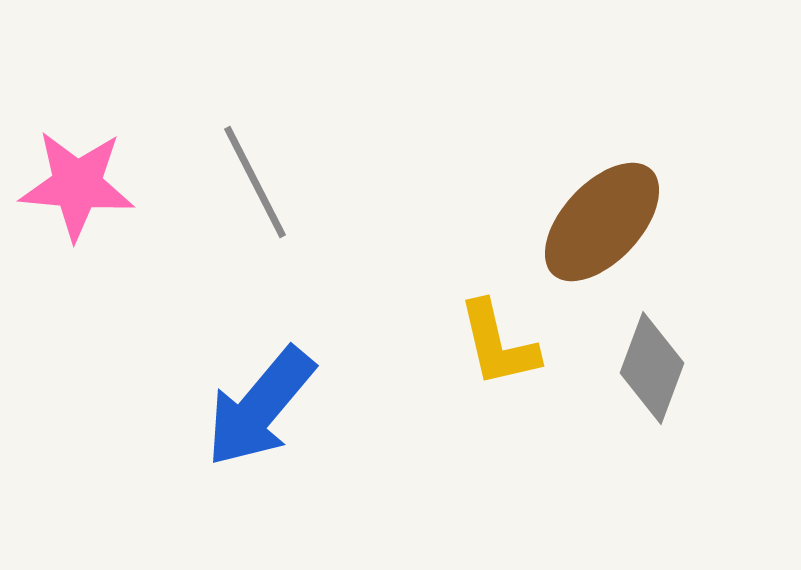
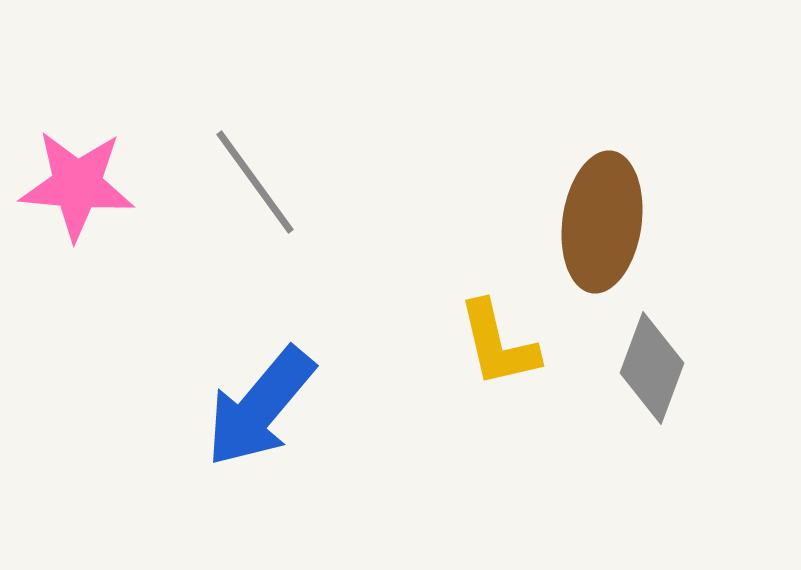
gray line: rotated 9 degrees counterclockwise
brown ellipse: rotated 35 degrees counterclockwise
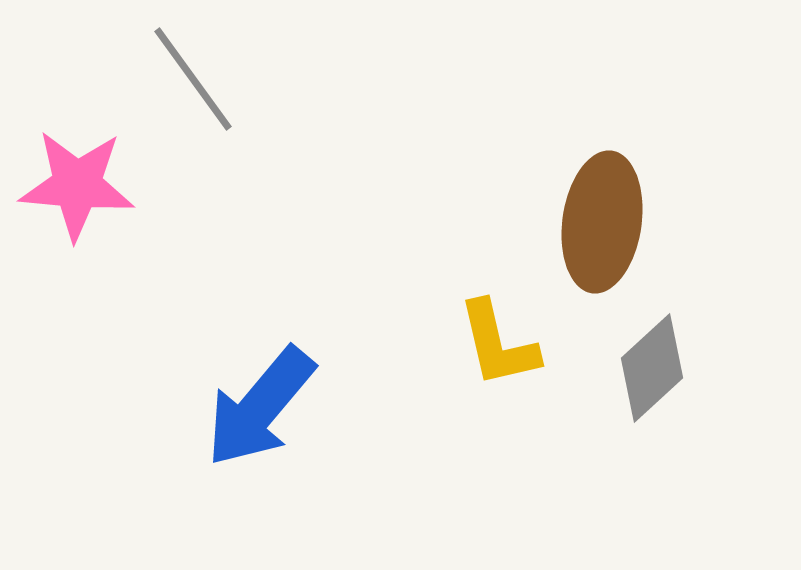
gray line: moved 62 px left, 103 px up
gray diamond: rotated 27 degrees clockwise
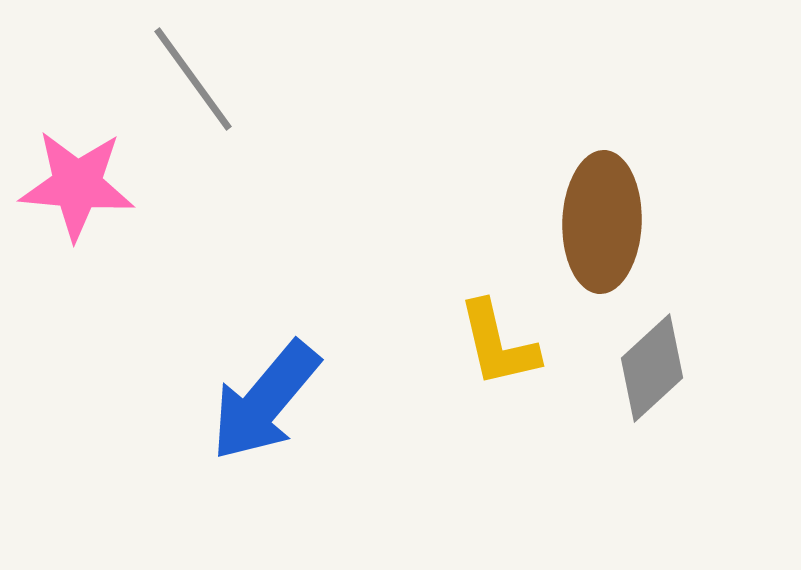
brown ellipse: rotated 6 degrees counterclockwise
blue arrow: moved 5 px right, 6 px up
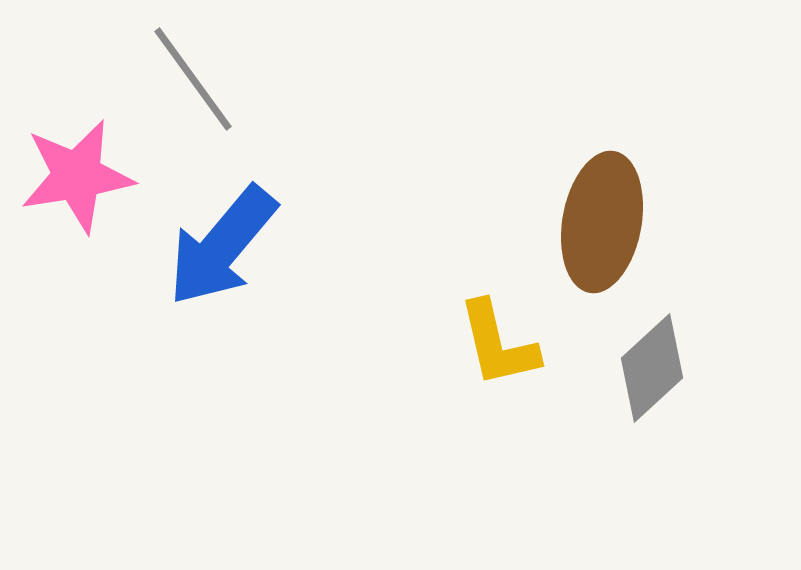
pink star: moved 9 px up; rotated 14 degrees counterclockwise
brown ellipse: rotated 8 degrees clockwise
blue arrow: moved 43 px left, 155 px up
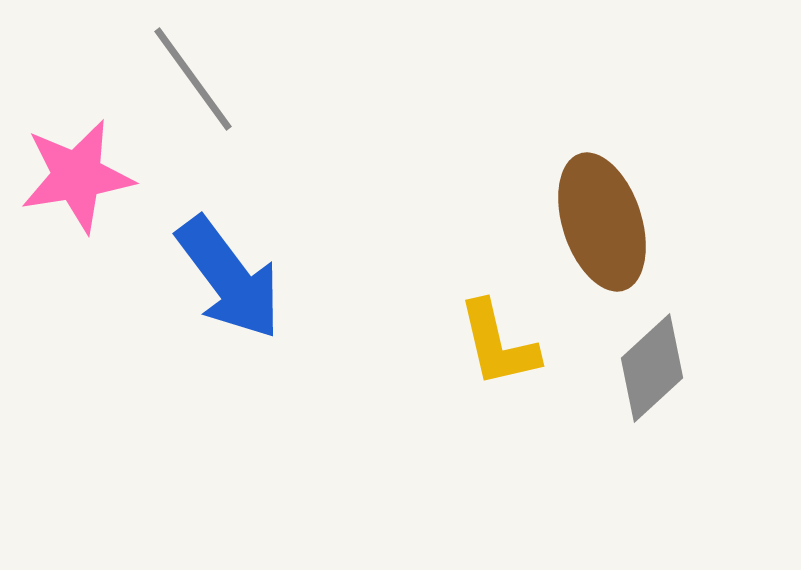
brown ellipse: rotated 28 degrees counterclockwise
blue arrow: moved 7 px right, 32 px down; rotated 77 degrees counterclockwise
